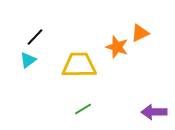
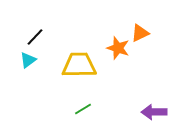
orange star: moved 1 px right, 1 px down
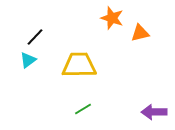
orange triangle: rotated 12 degrees clockwise
orange star: moved 6 px left, 30 px up
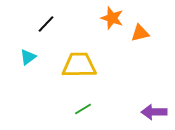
black line: moved 11 px right, 13 px up
cyan triangle: moved 3 px up
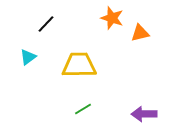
purple arrow: moved 10 px left, 2 px down
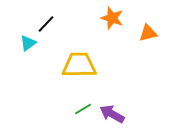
orange triangle: moved 8 px right
cyan triangle: moved 14 px up
purple arrow: moved 32 px left; rotated 30 degrees clockwise
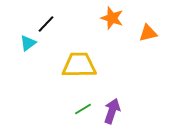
purple arrow: moved 3 px up; rotated 80 degrees clockwise
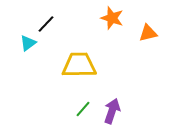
green line: rotated 18 degrees counterclockwise
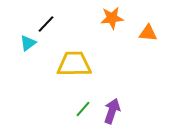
orange star: rotated 25 degrees counterclockwise
orange triangle: rotated 18 degrees clockwise
yellow trapezoid: moved 5 px left, 1 px up
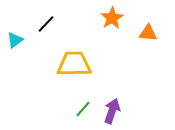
orange star: rotated 25 degrees counterclockwise
cyan triangle: moved 13 px left, 3 px up
